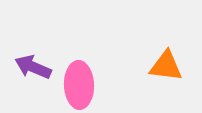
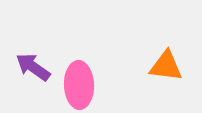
purple arrow: rotated 12 degrees clockwise
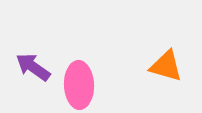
orange triangle: rotated 9 degrees clockwise
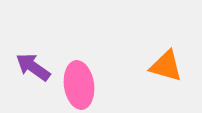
pink ellipse: rotated 6 degrees counterclockwise
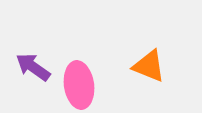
orange triangle: moved 17 px left; rotated 6 degrees clockwise
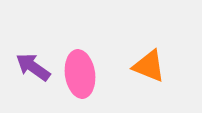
pink ellipse: moved 1 px right, 11 px up
